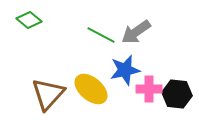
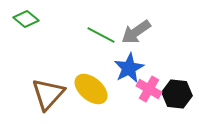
green diamond: moved 3 px left, 1 px up
blue star: moved 4 px right, 2 px up; rotated 16 degrees counterclockwise
pink cross: rotated 30 degrees clockwise
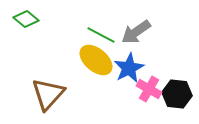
yellow ellipse: moved 5 px right, 29 px up
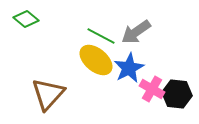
green line: moved 1 px down
pink cross: moved 3 px right
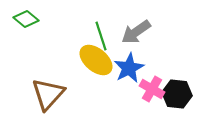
green line: rotated 44 degrees clockwise
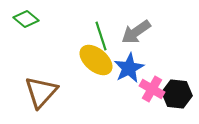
brown triangle: moved 7 px left, 2 px up
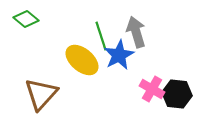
gray arrow: rotated 108 degrees clockwise
yellow ellipse: moved 14 px left
blue star: moved 10 px left, 13 px up
brown triangle: moved 2 px down
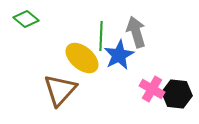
green line: rotated 20 degrees clockwise
yellow ellipse: moved 2 px up
brown triangle: moved 19 px right, 4 px up
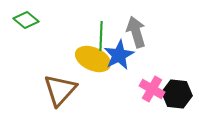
green diamond: moved 1 px down
yellow ellipse: moved 11 px right, 1 px down; rotated 16 degrees counterclockwise
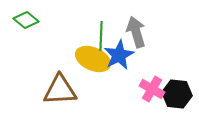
brown triangle: rotated 45 degrees clockwise
